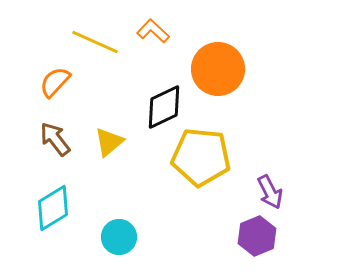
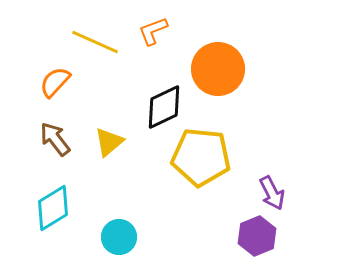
orange L-shape: rotated 64 degrees counterclockwise
purple arrow: moved 2 px right, 1 px down
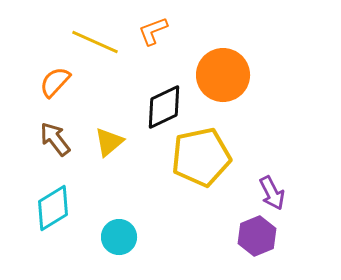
orange circle: moved 5 px right, 6 px down
yellow pentagon: rotated 18 degrees counterclockwise
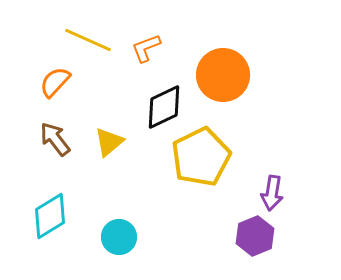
orange L-shape: moved 7 px left, 17 px down
yellow line: moved 7 px left, 2 px up
yellow pentagon: rotated 14 degrees counterclockwise
purple arrow: rotated 36 degrees clockwise
cyan diamond: moved 3 px left, 8 px down
purple hexagon: moved 2 px left
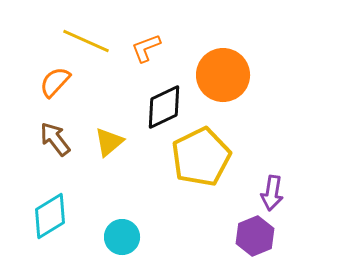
yellow line: moved 2 px left, 1 px down
cyan circle: moved 3 px right
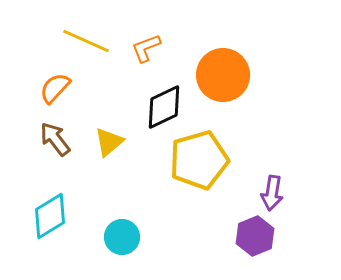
orange semicircle: moved 6 px down
yellow pentagon: moved 2 px left, 3 px down; rotated 10 degrees clockwise
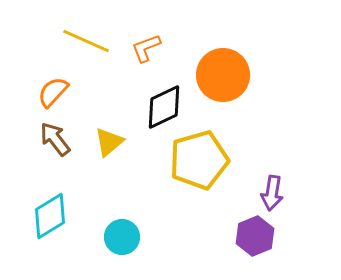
orange semicircle: moved 2 px left, 4 px down
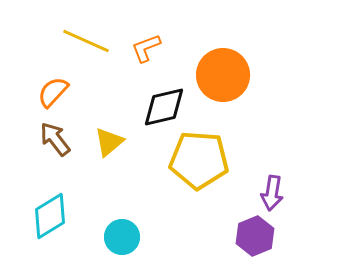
black diamond: rotated 12 degrees clockwise
yellow pentagon: rotated 20 degrees clockwise
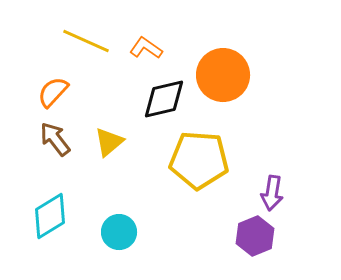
orange L-shape: rotated 56 degrees clockwise
black diamond: moved 8 px up
cyan circle: moved 3 px left, 5 px up
